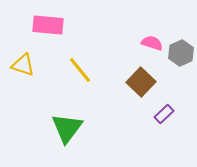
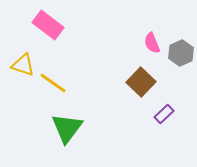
pink rectangle: rotated 32 degrees clockwise
pink semicircle: rotated 130 degrees counterclockwise
yellow line: moved 27 px left, 13 px down; rotated 16 degrees counterclockwise
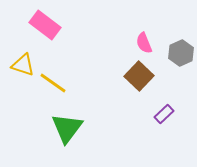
pink rectangle: moved 3 px left
pink semicircle: moved 8 px left
brown square: moved 2 px left, 6 px up
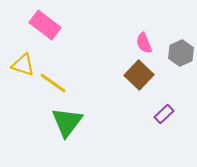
brown square: moved 1 px up
green triangle: moved 6 px up
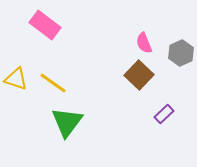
yellow triangle: moved 7 px left, 14 px down
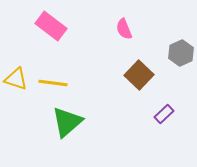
pink rectangle: moved 6 px right, 1 px down
pink semicircle: moved 20 px left, 14 px up
yellow line: rotated 28 degrees counterclockwise
green triangle: rotated 12 degrees clockwise
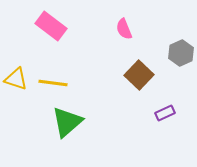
purple rectangle: moved 1 px right, 1 px up; rotated 18 degrees clockwise
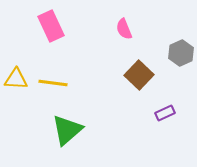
pink rectangle: rotated 28 degrees clockwise
yellow triangle: rotated 15 degrees counterclockwise
green triangle: moved 8 px down
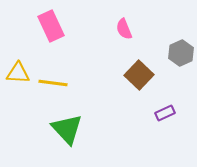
yellow triangle: moved 2 px right, 6 px up
green triangle: moved 1 px up; rotated 32 degrees counterclockwise
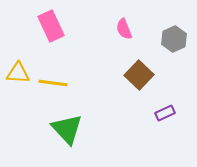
gray hexagon: moved 7 px left, 14 px up
